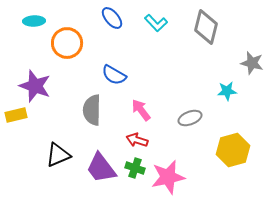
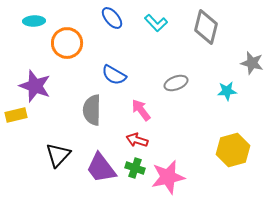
gray ellipse: moved 14 px left, 35 px up
black triangle: rotated 24 degrees counterclockwise
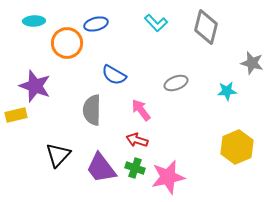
blue ellipse: moved 16 px left, 6 px down; rotated 65 degrees counterclockwise
yellow hexagon: moved 4 px right, 3 px up; rotated 8 degrees counterclockwise
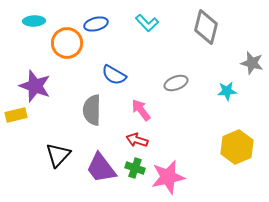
cyan L-shape: moved 9 px left
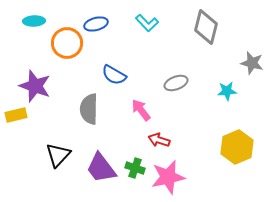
gray semicircle: moved 3 px left, 1 px up
red arrow: moved 22 px right
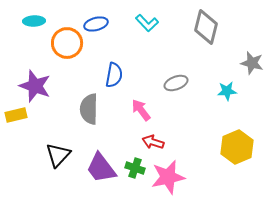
blue semicircle: rotated 110 degrees counterclockwise
red arrow: moved 6 px left, 2 px down
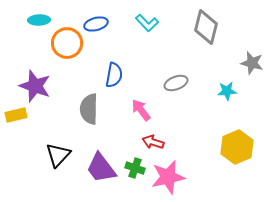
cyan ellipse: moved 5 px right, 1 px up
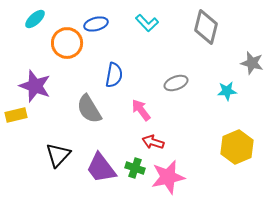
cyan ellipse: moved 4 px left, 1 px up; rotated 40 degrees counterclockwise
gray semicircle: rotated 32 degrees counterclockwise
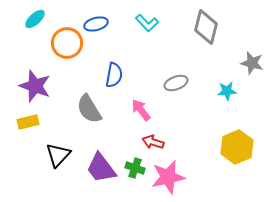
yellow rectangle: moved 12 px right, 7 px down
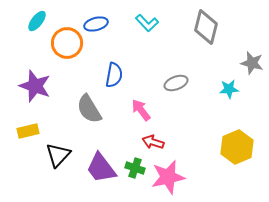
cyan ellipse: moved 2 px right, 2 px down; rotated 10 degrees counterclockwise
cyan star: moved 2 px right, 2 px up
yellow rectangle: moved 9 px down
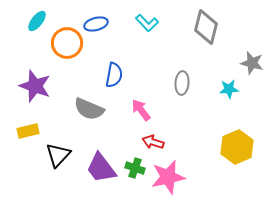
gray ellipse: moved 6 px right; rotated 65 degrees counterclockwise
gray semicircle: rotated 36 degrees counterclockwise
